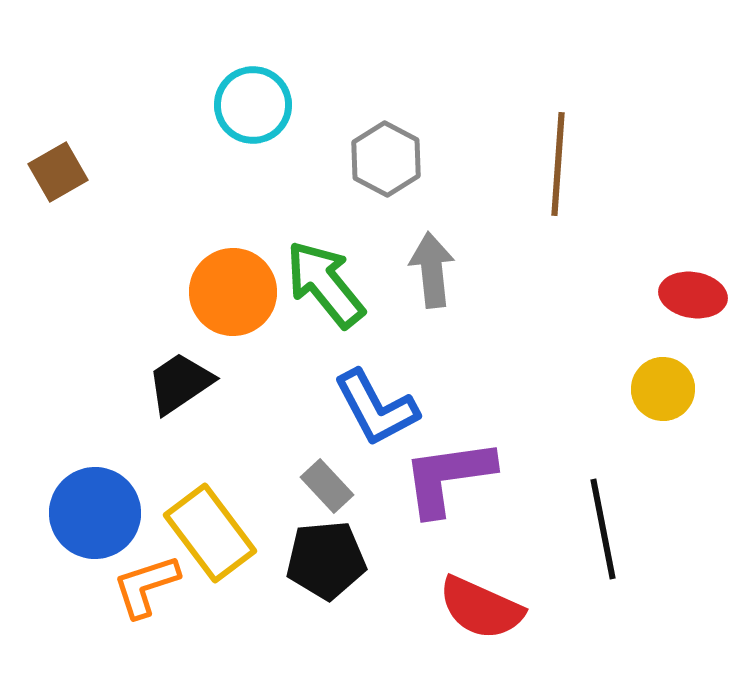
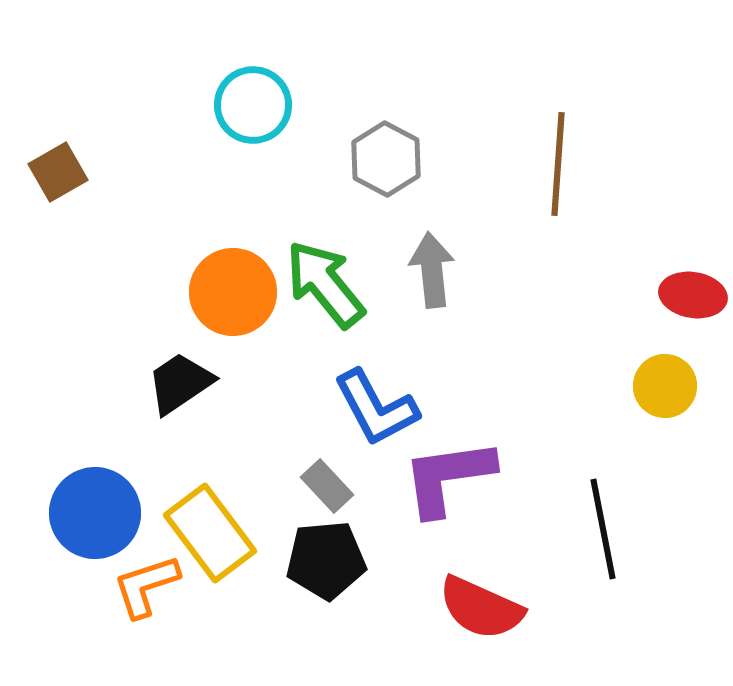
yellow circle: moved 2 px right, 3 px up
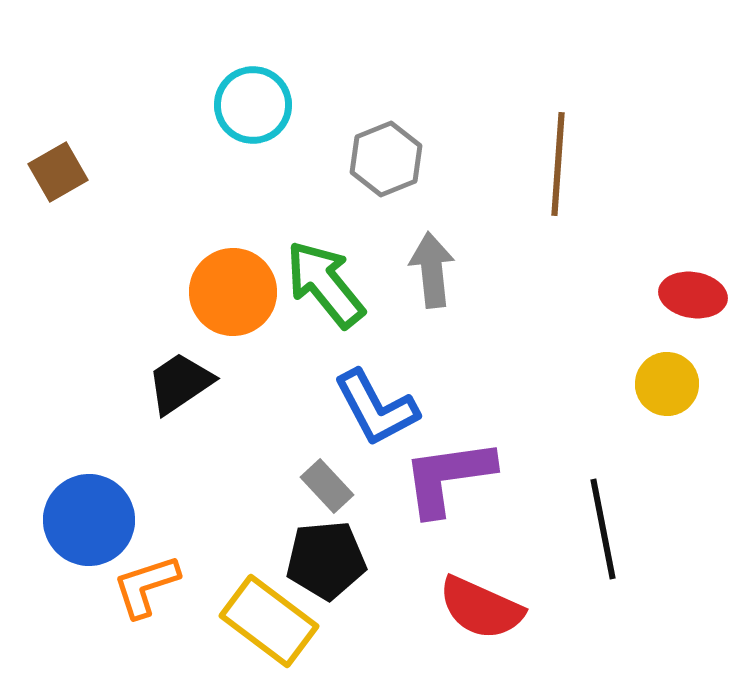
gray hexagon: rotated 10 degrees clockwise
yellow circle: moved 2 px right, 2 px up
blue circle: moved 6 px left, 7 px down
yellow rectangle: moved 59 px right, 88 px down; rotated 16 degrees counterclockwise
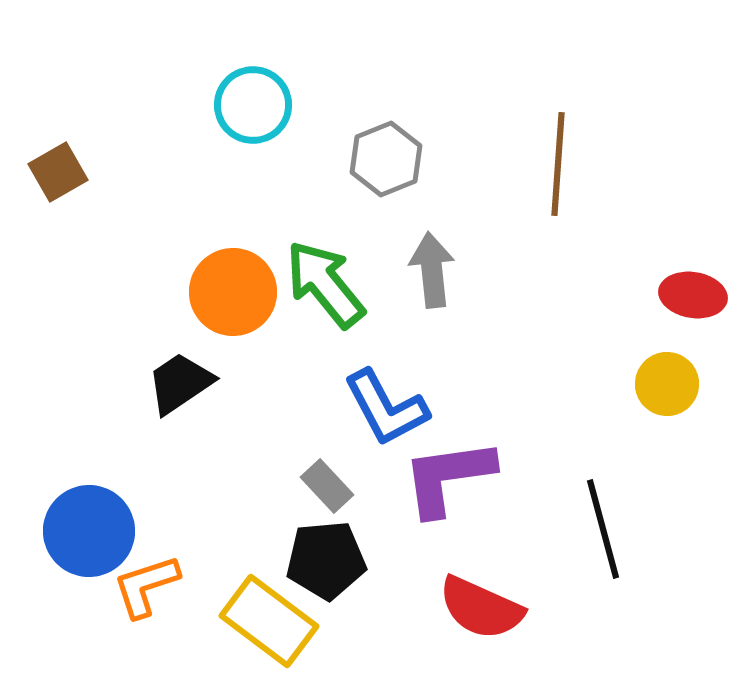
blue L-shape: moved 10 px right
blue circle: moved 11 px down
black line: rotated 4 degrees counterclockwise
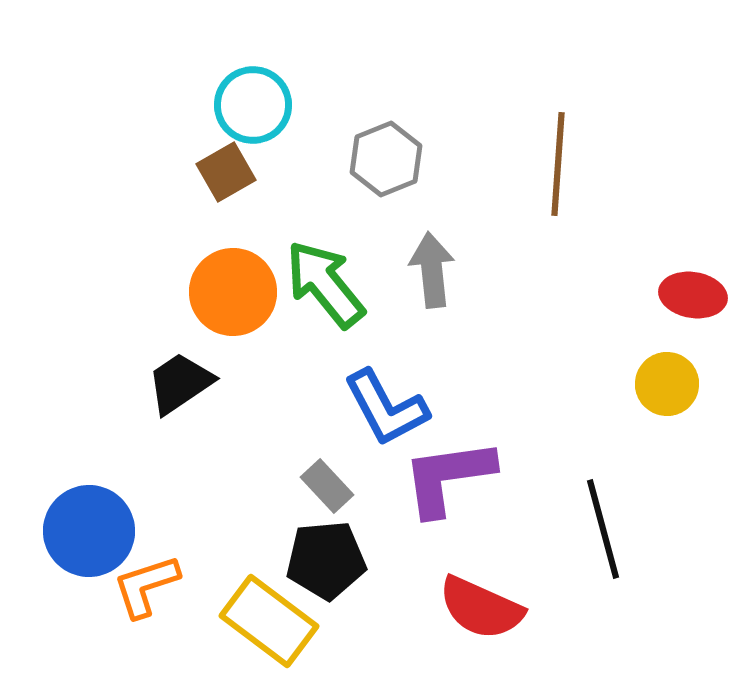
brown square: moved 168 px right
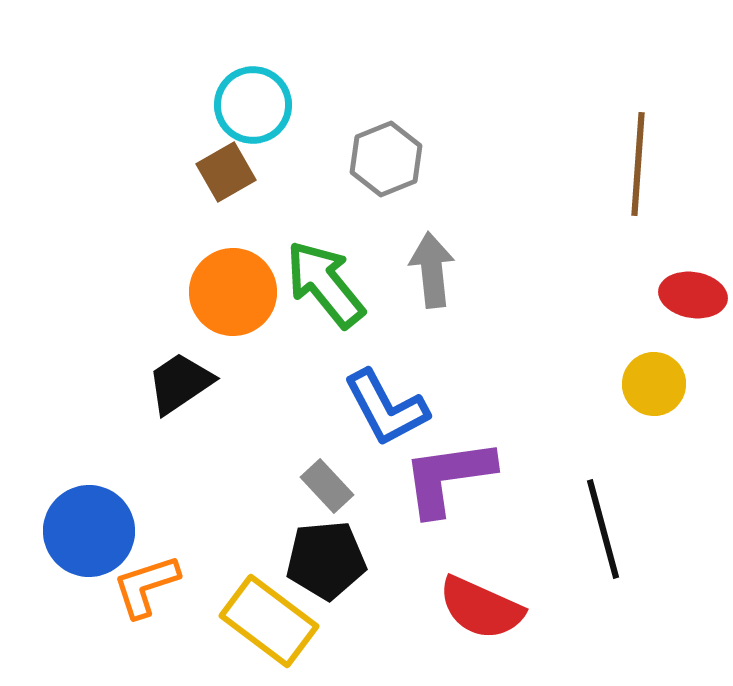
brown line: moved 80 px right
yellow circle: moved 13 px left
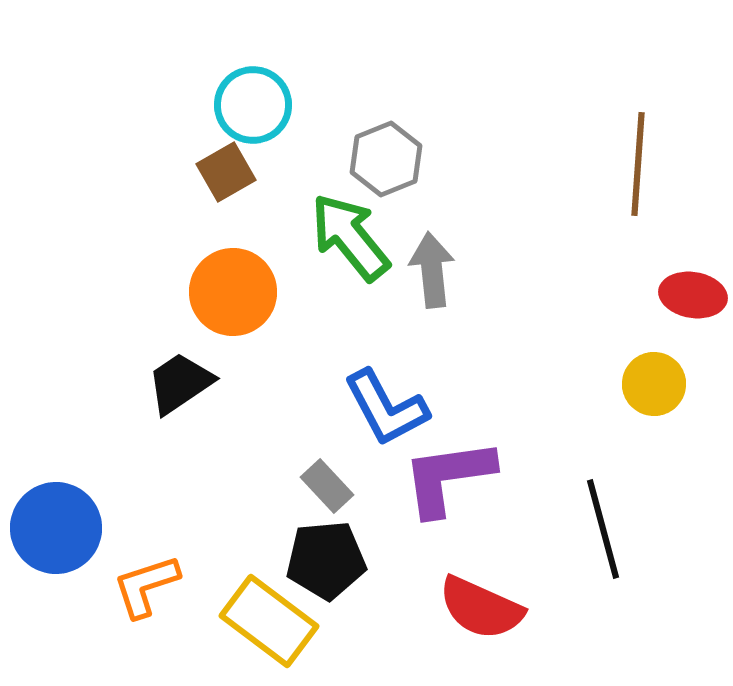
green arrow: moved 25 px right, 47 px up
blue circle: moved 33 px left, 3 px up
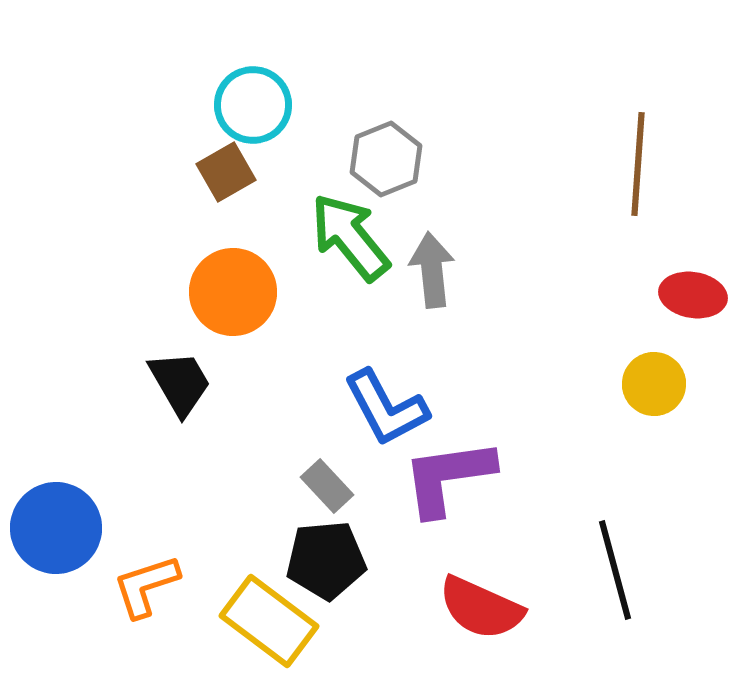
black trapezoid: rotated 94 degrees clockwise
black line: moved 12 px right, 41 px down
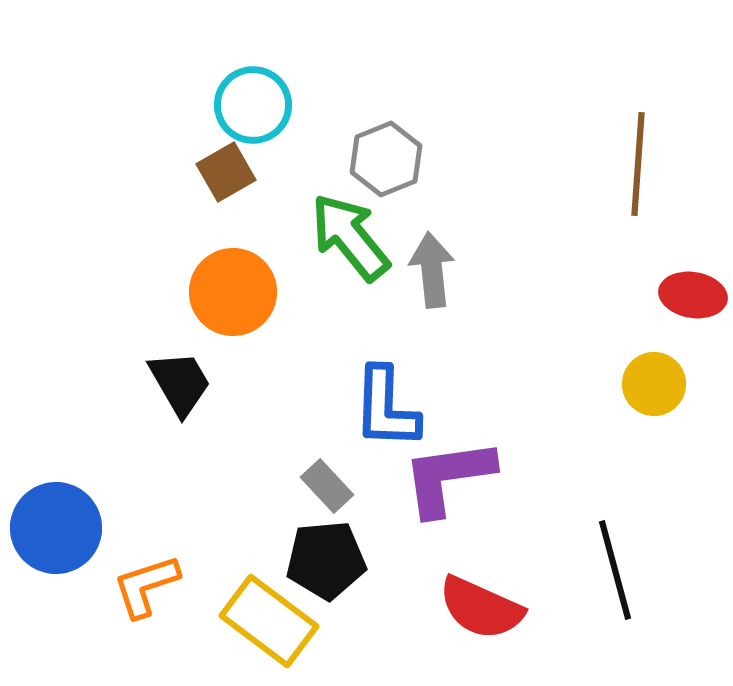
blue L-shape: rotated 30 degrees clockwise
